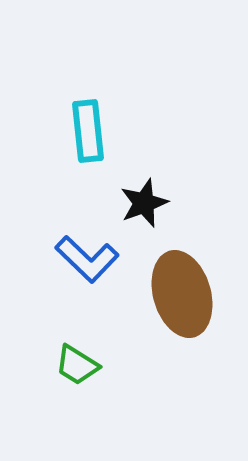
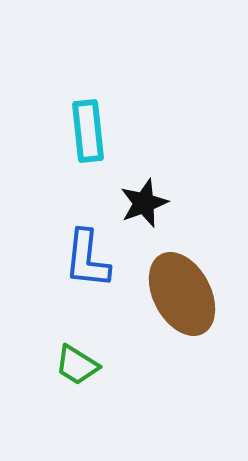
blue L-shape: rotated 52 degrees clockwise
brown ellipse: rotated 12 degrees counterclockwise
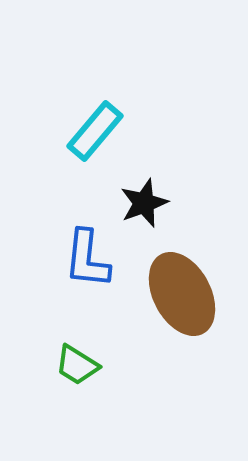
cyan rectangle: moved 7 px right; rotated 46 degrees clockwise
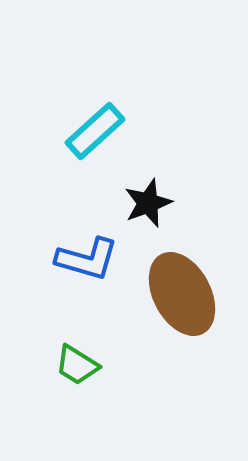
cyan rectangle: rotated 8 degrees clockwise
black star: moved 4 px right
blue L-shape: rotated 80 degrees counterclockwise
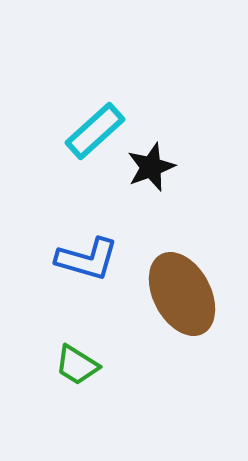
black star: moved 3 px right, 36 px up
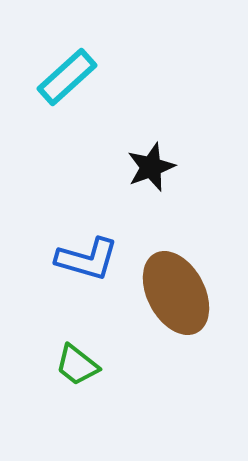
cyan rectangle: moved 28 px left, 54 px up
brown ellipse: moved 6 px left, 1 px up
green trapezoid: rotated 6 degrees clockwise
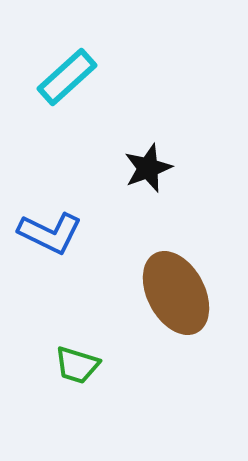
black star: moved 3 px left, 1 px down
blue L-shape: moved 37 px left, 26 px up; rotated 10 degrees clockwise
green trapezoid: rotated 21 degrees counterclockwise
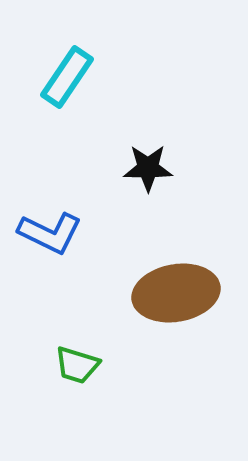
cyan rectangle: rotated 14 degrees counterclockwise
black star: rotated 21 degrees clockwise
brown ellipse: rotated 72 degrees counterclockwise
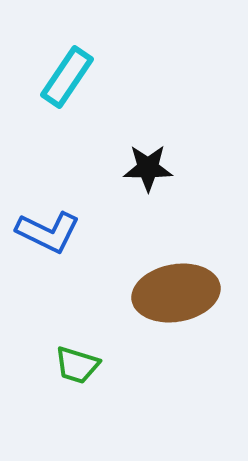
blue L-shape: moved 2 px left, 1 px up
